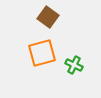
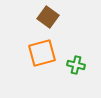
green cross: moved 2 px right; rotated 12 degrees counterclockwise
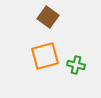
orange square: moved 3 px right, 3 px down
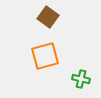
green cross: moved 5 px right, 14 px down
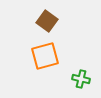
brown square: moved 1 px left, 4 px down
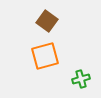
green cross: rotated 30 degrees counterclockwise
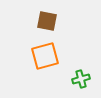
brown square: rotated 25 degrees counterclockwise
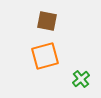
green cross: rotated 24 degrees counterclockwise
